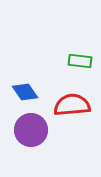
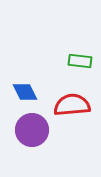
blue diamond: rotated 8 degrees clockwise
purple circle: moved 1 px right
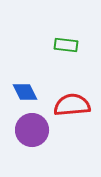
green rectangle: moved 14 px left, 16 px up
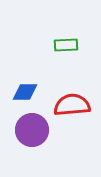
green rectangle: rotated 10 degrees counterclockwise
blue diamond: rotated 64 degrees counterclockwise
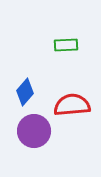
blue diamond: rotated 48 degrees counterclockwise
purple circle: moved 2 px right, 1 px down
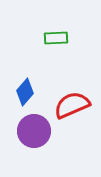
green rectangle: moved 10 px left, 7 px up
red semicircle: rotated 18 degrees counterclockwise
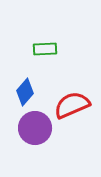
green rectangle: moved 11 px left, 11 px down
purple circle: moved 1 px right, 3 px up
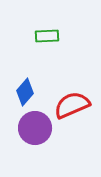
green rectangle: moved 2 px right, 13 px up
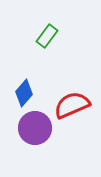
green rectangle: rotated 50 degrees counterclockwise
blue diamond: moved 1 px left, 1 px down
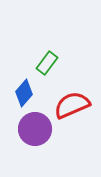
green rectangle: moved 27 px down
purple circle: moved 1 px down
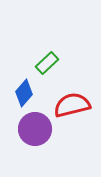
green rectangle: rotated 10 degrees clockwise
red semicircle: rotated 9 degrees clockwise
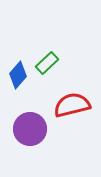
blue diamond: moved 6 px left, 18 px up
purple circle: moved 5 px left
